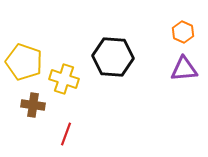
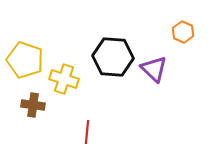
yellow pentagon: moved 1 px right, 2 px up
purple triangle: moved 30 px left; rotated 48 degrees clockwise
red line: moved 21 px right, 2 px up; rotated 15 degrees counterclockwise
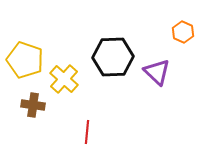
black hexagon: rotated 6 degrees counterclockwise
purple triangle: moved 3 px right, 3 px down
yellow cross: rotated 24 degrees clockwise
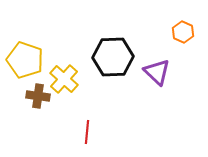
brown cross: moved 5 px right, 9 px up
